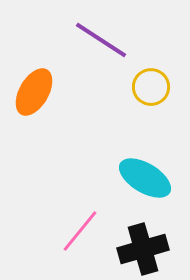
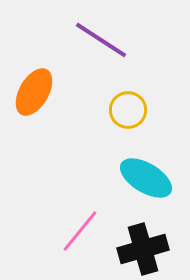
yellow circle: moved 23 px left, 23 px down
cyan ellipse: moved 1 px right
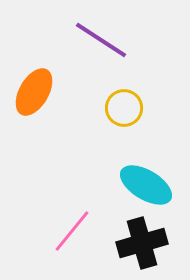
yellow circle: moved 4 px left, 2 px up
cyan ellipse: moved 7 px down
pink line: moved 8 px left
black cross: moved 1 px left, 6 px up
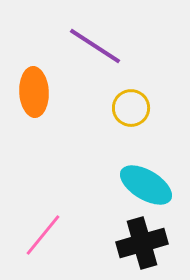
purple line: moved 6 px left, 6 px down
orange ellipse: rotated 33 degrees counterclockwise
yellow circle: moved 7 px right
pink line: moved 29 px left, 4 px down
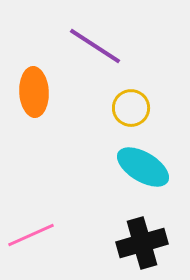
cyan ellipse: moved 3 px left, 18 px up
pink line: moved 12 px left; rotated 27 degrees clockwise
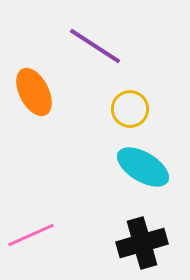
orange ellipse: rotated 24 degrees counterclockwise
yellow circle: moved 1 px left, 1 px down
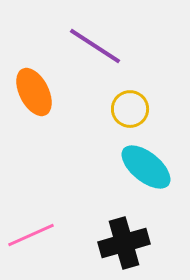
cyan ellipse: moved 3 px right; rotated 8 degrees clockwise
black cross: moved 18 px left
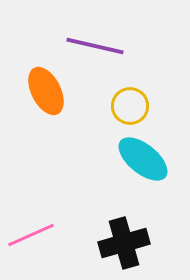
purple line: rotated 20 degrees counterclockwise
orange ellipse: moved 12 px right, 1 px up
yellow circle: moved 3 px up
cyan ellipse: moved 3 px left, 8 px up
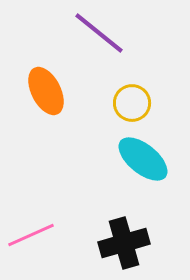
purple line: moved 4 px right, 13 px up; rotated 26 degrees clockwise
yellow circle: moved 2 px right, 3 px up
